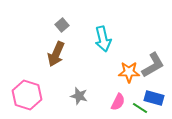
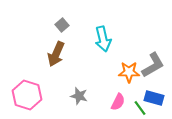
green line: rotated 21 degrees clockwise
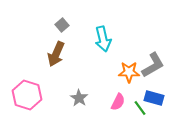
gray star: moved 2 px down; rotated 18 degrees clockwise
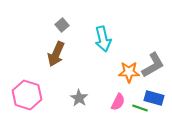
green line: rotated 35 degrees counterclockwise
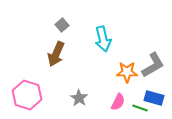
orange star: moved 2 px left
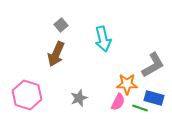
gray square: moved 1 px left
orange star: moved 12 px down
gray star: rotated 18 degrees clockwise
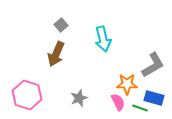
pink semicircle: rotated 54 degrees counterclockwise
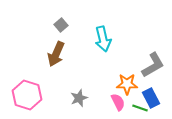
blue rectangle: moved 3 px left; rotated 48 degrees clockwise
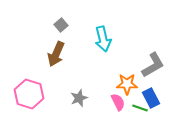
pink hexagon: moved 2 px right, 1 px up
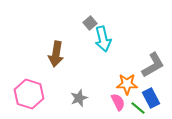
gray square: moved 29 px right, 2 px up
brown arrow: rotated 15 degrees counterclockwise
green line: moved 2 px left; rotated 21 degrees clockwise
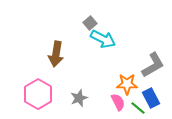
cyan arrow: rotated 50 degrees counterclockwise
pink hexagon: moved 9 px right; rotated 12 degrees clockwise
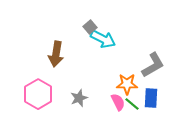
gray square: moved 4 px down
blue rectangle: rotated 30 degrees clockwise
green line: moved 6 px left, 4 px up
